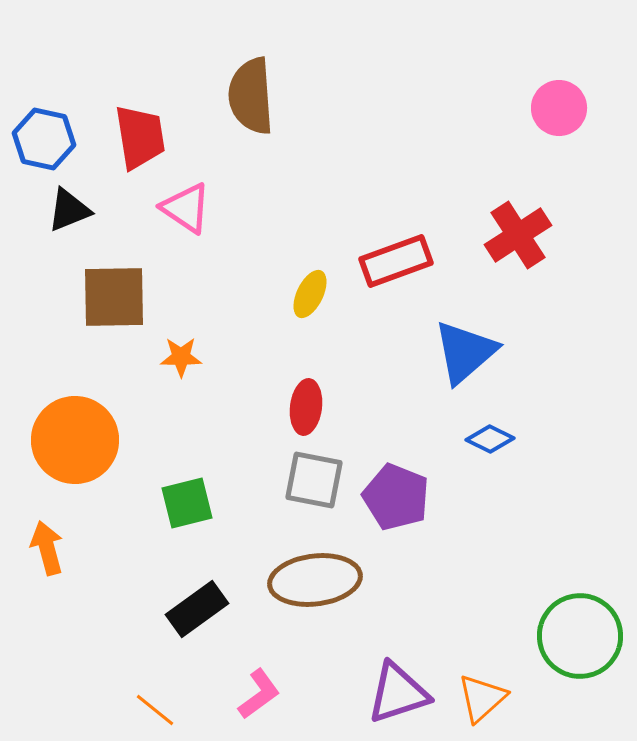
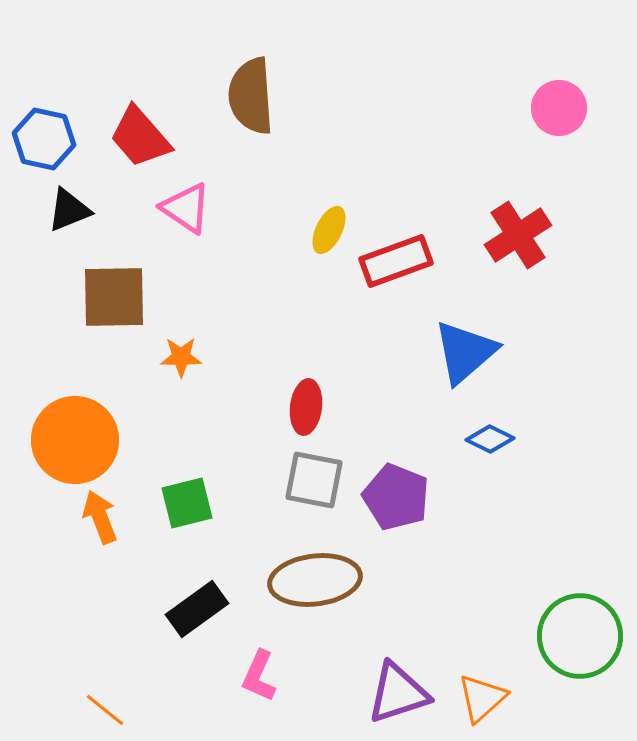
red trapezoid: rotated 148 degrees clockwise
yellow ellipse: moved 19 px right, 64 px up
orange arrow: moved 53 px right, 31 px up; rotated 6 degrees counterclockwise
pink L-shape: moved 18 px up; rotated 150 degrees clockwise
orange line: moved 50 px left
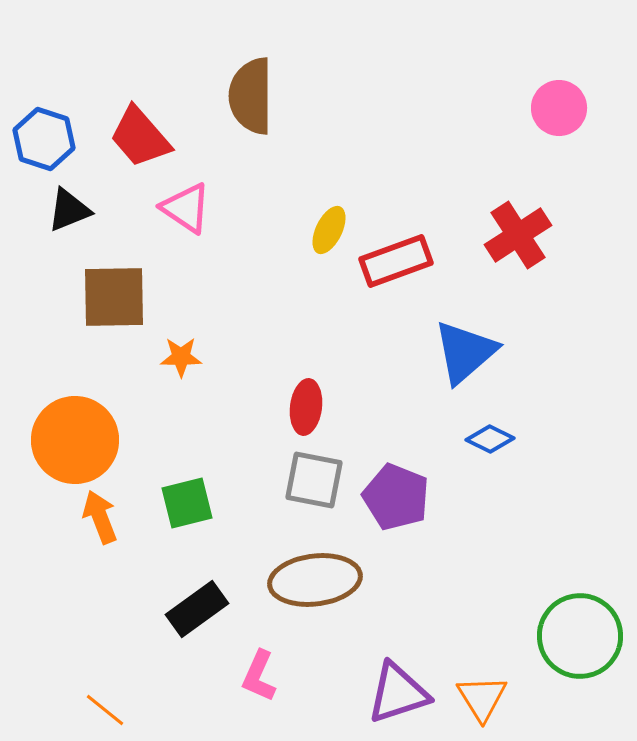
brown semicircle: rotated 4 degrees clockwise
blue hexagon: rotated 6 degrees clockwise
orange triangle: rotated 20 degrees counterclockwise
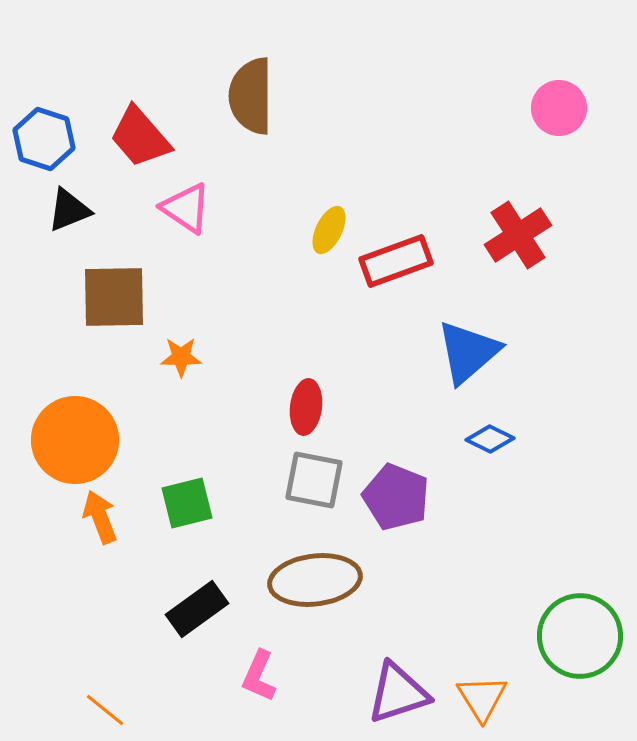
blue triangle: moved 3 px right
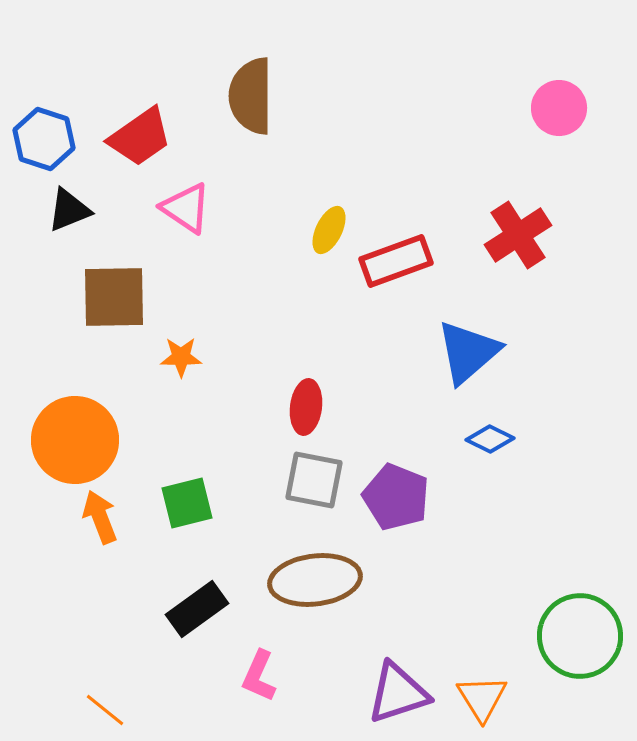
red trapezoid: rotated 84 degrees counterclockwise
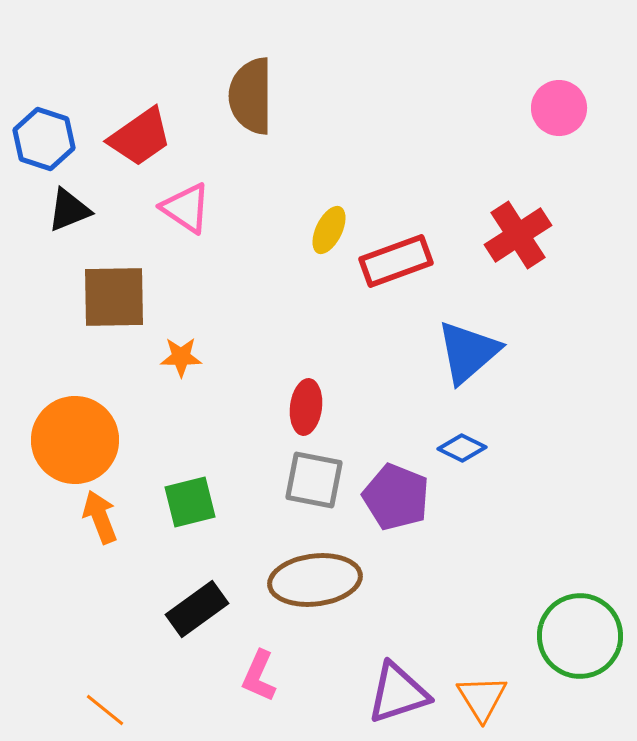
blue diamond: moved 28 px left, 9 px down
green square: moved 3 px right, 1 px up
